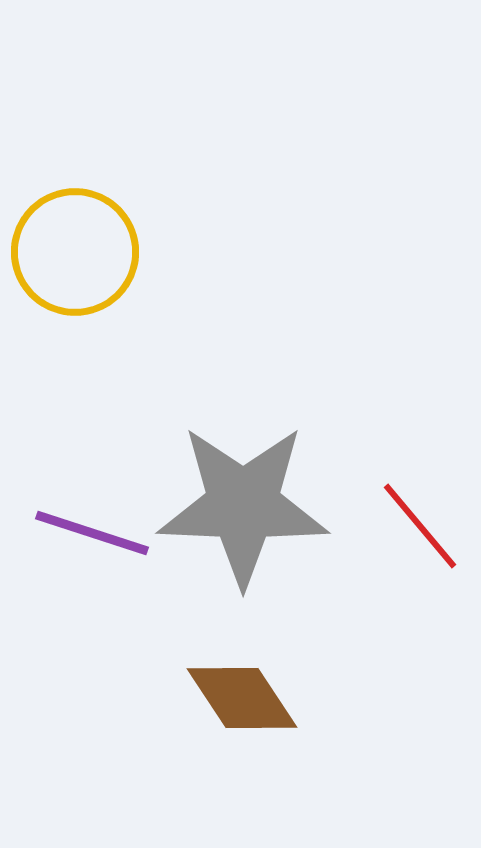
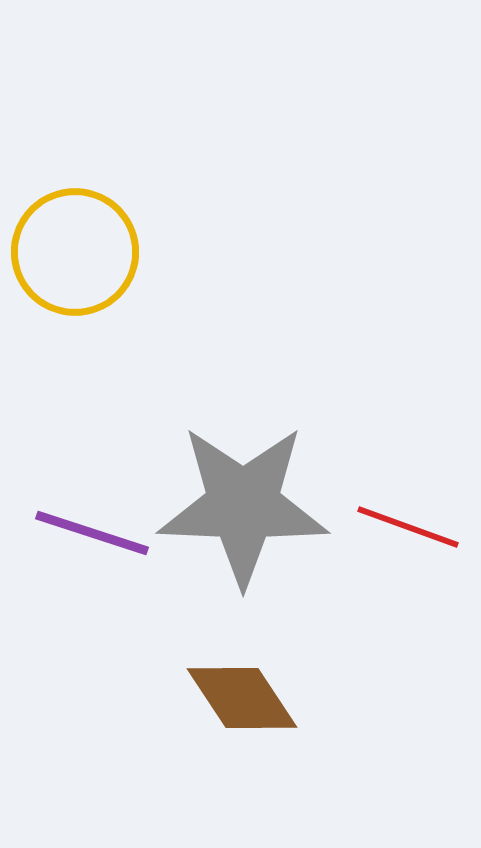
red line: moved 12 px left, 1 px down; rotated 30 degrees counterclockwise
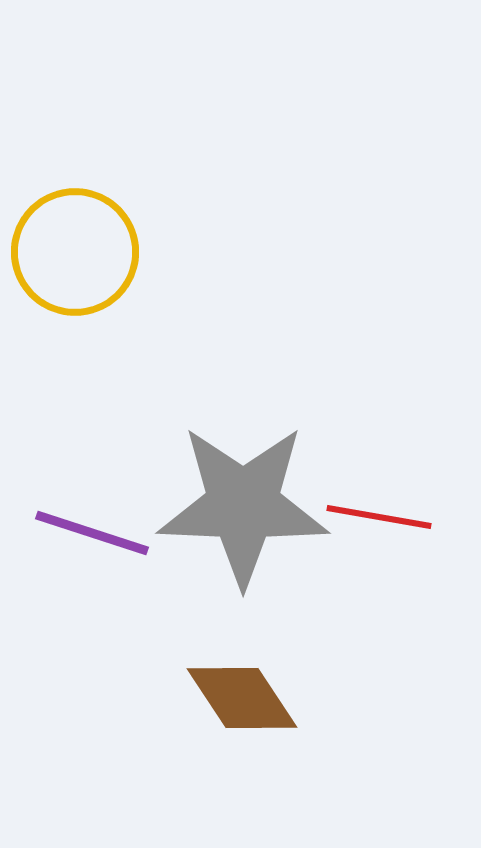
red line: moved 29 px left, 10 px up; rotated 10 degrees counterclockwise
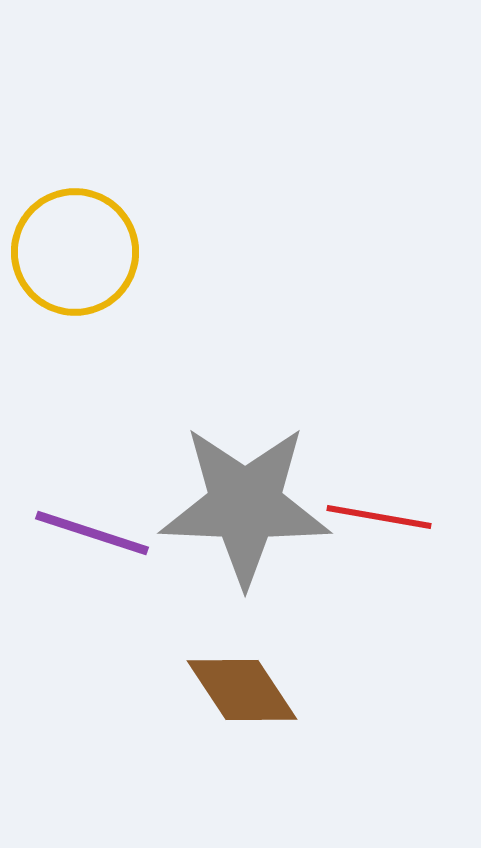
gray star: moved 2 px right
brown diamond: moved 8 px up
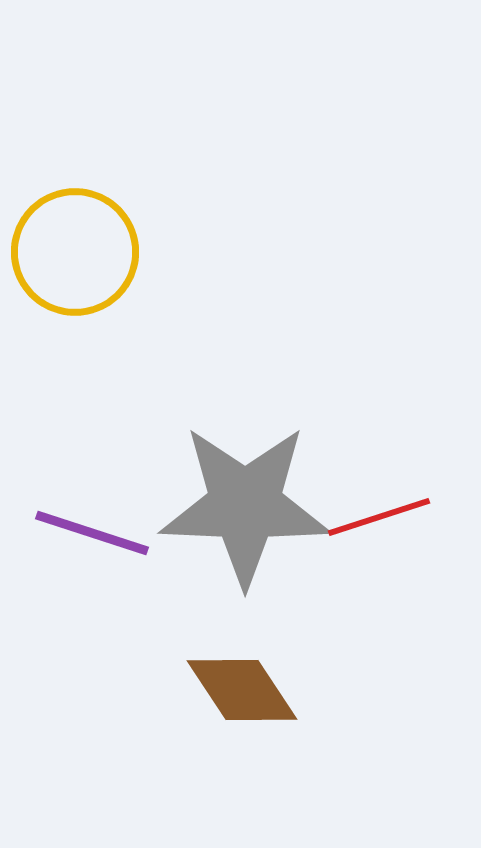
red line: rotated 28 degrees counterclockwise
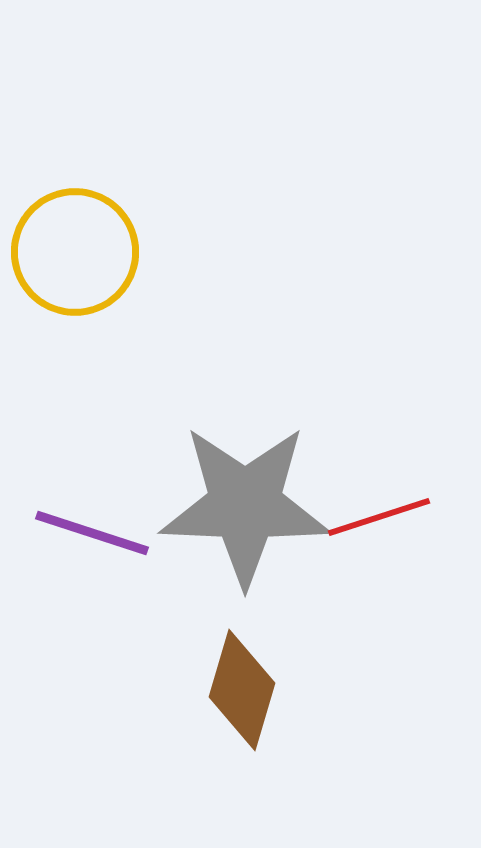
brown diamond: rotated 50 degrees clockwise
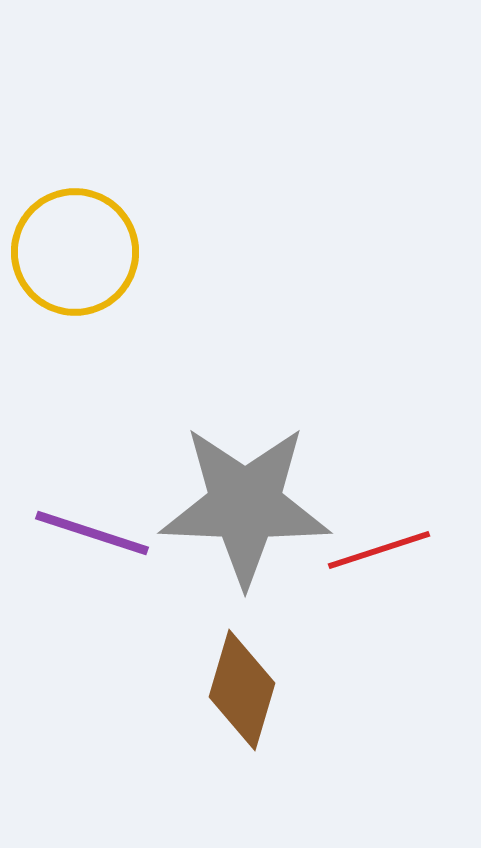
red line: moved 33 px down
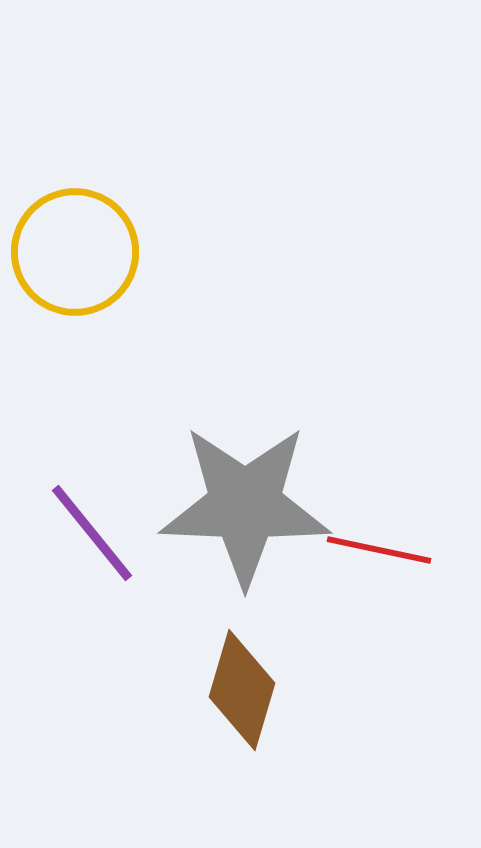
purple line: rotated 33 degrees clockwise
red line: rotated 30 degrees clockwise
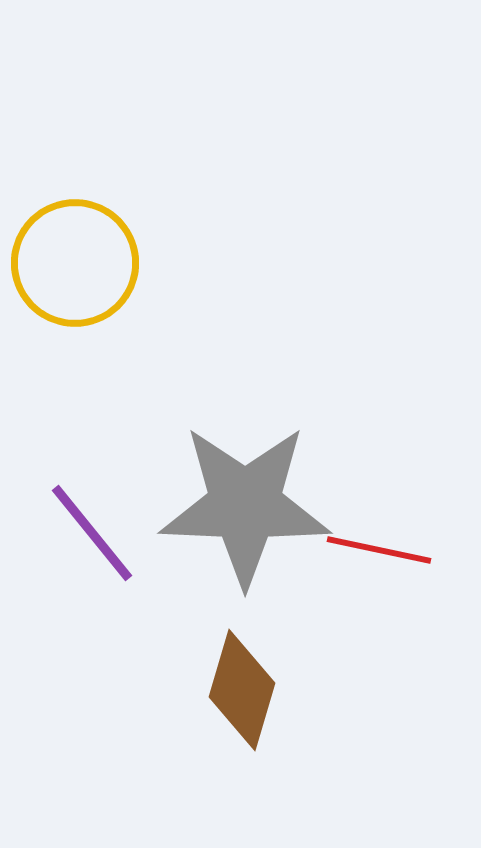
yellow circle: moved 11 px down
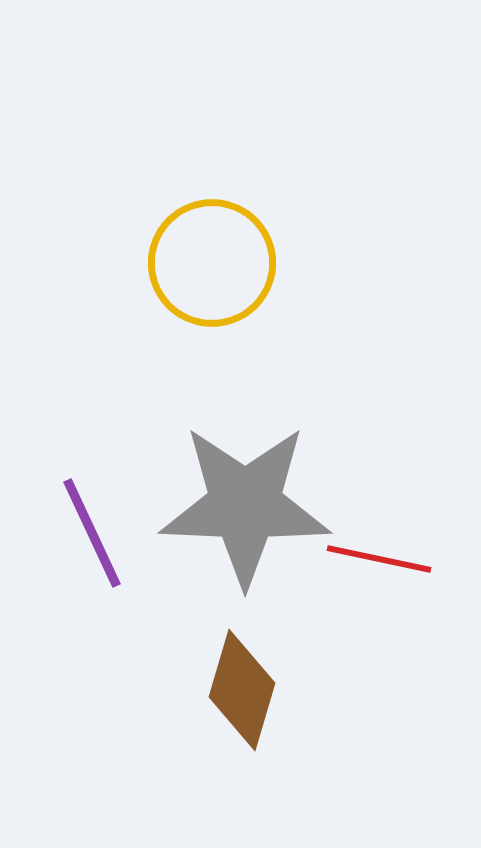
yellow circle: moved 137 px right
purple line: rotated 14 degrees clockwise
red line: moved 9 px down
